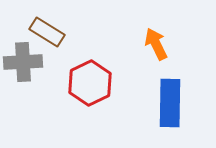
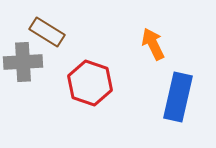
orange arrow: moved 3 px left
red hexagon: rotated 15 degrees counterclockwise
blue rectangle: moved 8 px right, 6 px up; rotated 12 degrees clockwise
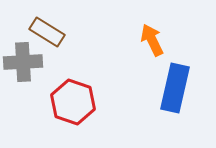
orange arrow: moved 1 px left, 4 px up
red hexagon: moved 17 px left, 19 px down
blue rectangle: moved 3 px left, 9 px up
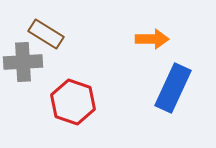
brown rectangle: moved 1 px left, 2 px down
orange arrow: moved 1 px up; rotated 116 degrees clockwise
blue rectangle: moved 2 px left; rotated 12 degrees clockwise
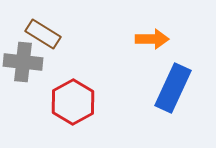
brown rectangle: moved 3 px left
gray cross: rotated 9 degrees clockwise
red hexagon: rotated 12 degrees clockwise
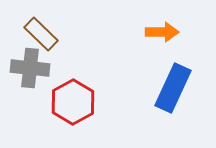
brown rectangle: moved 2 px left; rotated 12 degrees clockwise
orange arrow: moved 10 px right, 7 px up
gray cross: moved 7 px right, 6 px down
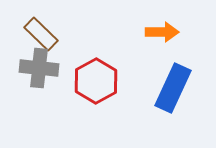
gray cross: moved 9 px right
red hexagon: moved 23 px right, 21 px up
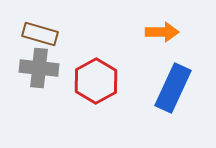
brown rectangle: moved 1 px left; rotated 28 degrees counterclockwise
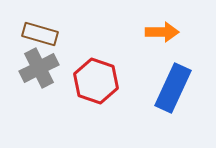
gray cross: rotated 33 degrees counterclockwise
red hexagon: rotated 12 degrees counterclockwise
